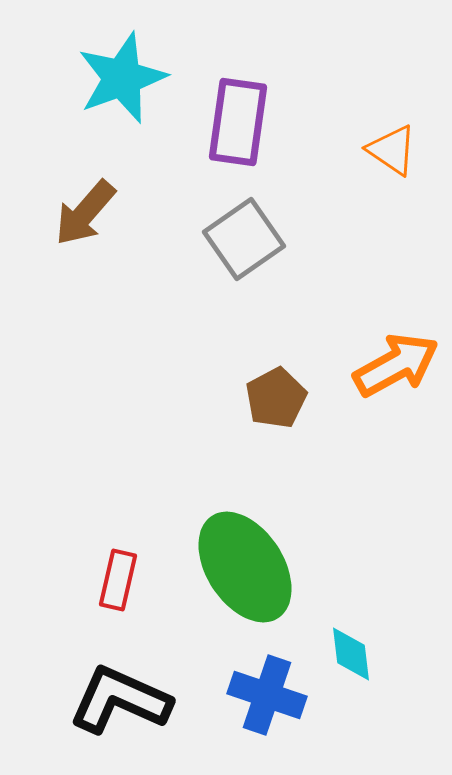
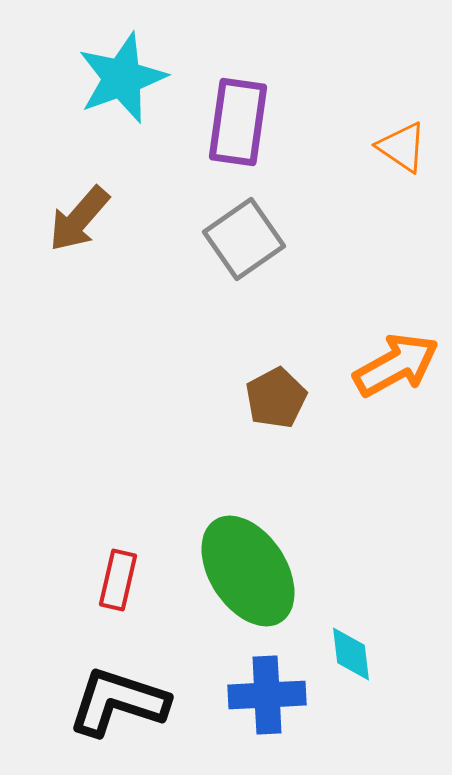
orange triangle: moved 10 px right, 3 px up
brown arrow: moved 6 px left, 6 px down
green ellipse: moved 3 px right, 4 px down
blue cross: rotated 22 degrees counterclockwise
black L-shape: moved 2 px left, 2 px down; rotated 6 degrees counterclockwise
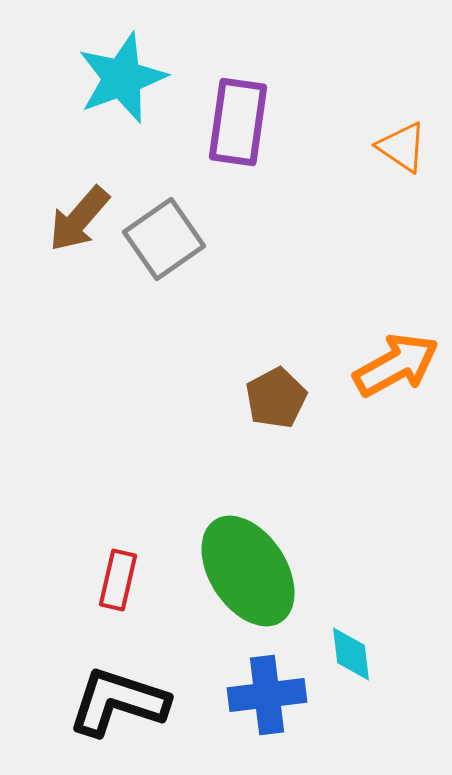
gray square: moved 80 px left
blue cross: rotated 4 degrees counterclockwise
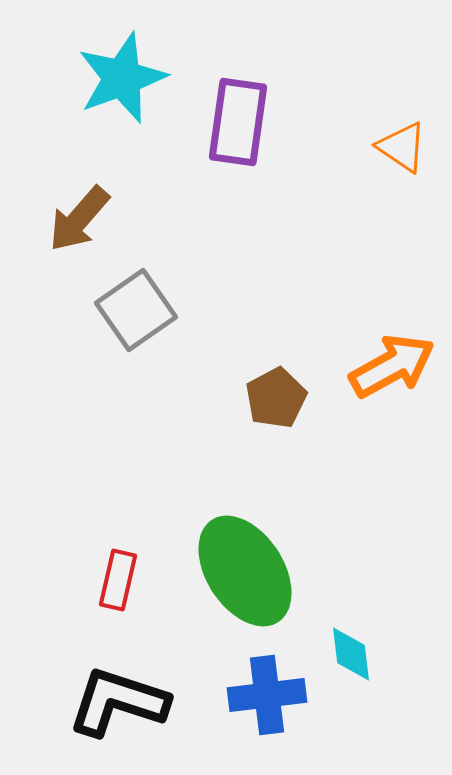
gray square: moved 28 px left, 71 px down
orange arrow: moved 4 px left, 1 px down
green ellipse: moved 3 px left
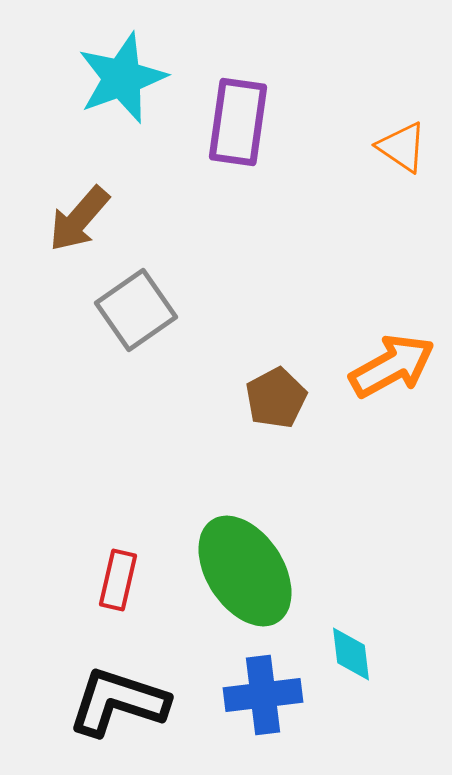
blue cross: moved 4 px left
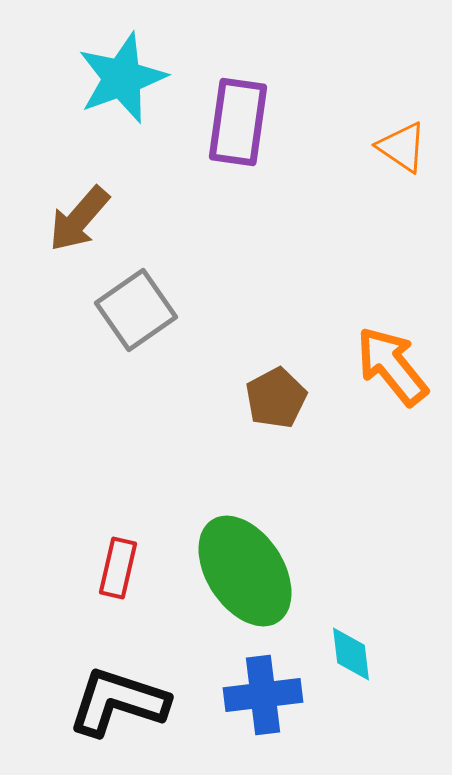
orange arrow: rotated 100 degrees counterclockwise
red rectangle: moved 12 px up
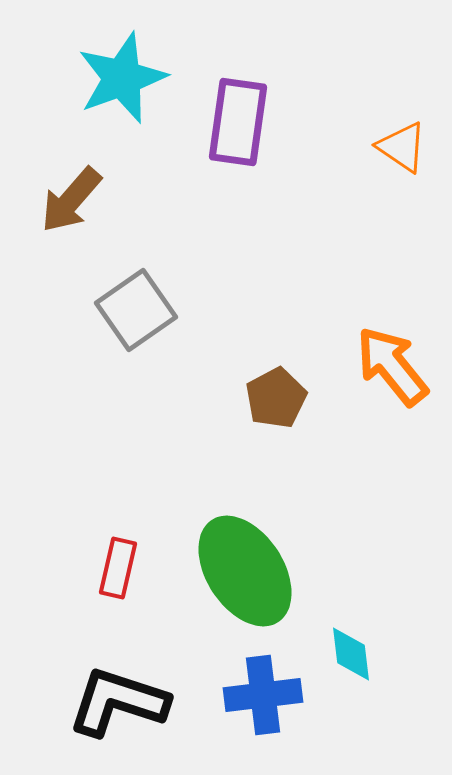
brown arrow: moved 8 px left, 19 px up
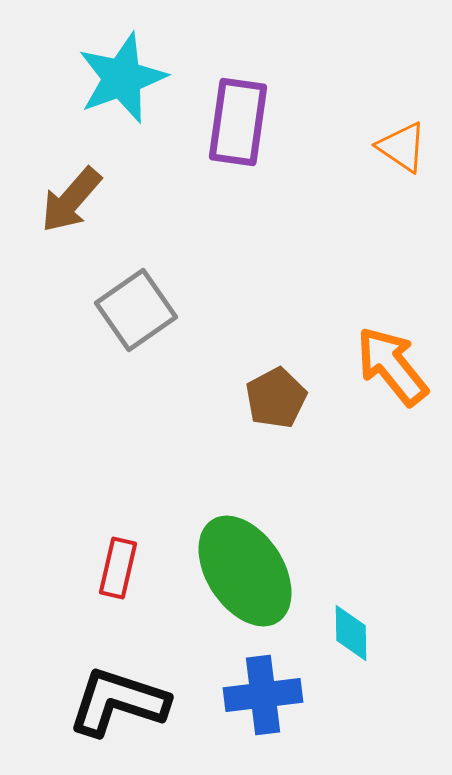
cyan diamond: moved 21 px up; rotated 6 degrees clockwise
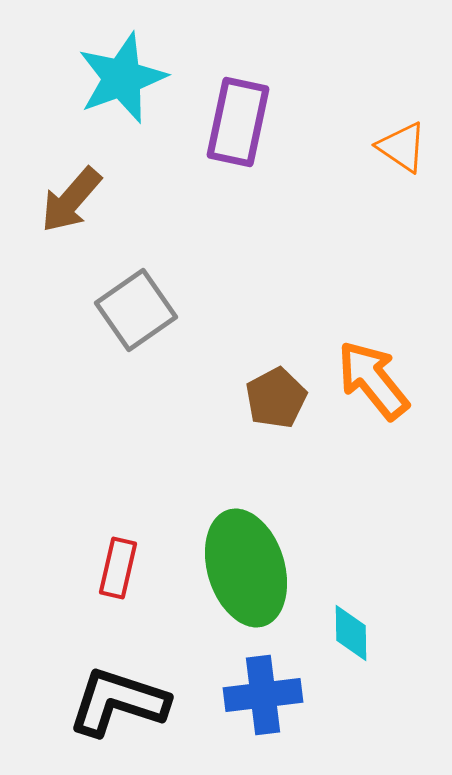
purple rectangle: rotated 4 degrees clockwise
orange arrow: moved 19 px left, 14 px down
green ellipse: moved 1 px right, 3 px up; rotated 16 degrees clockwise
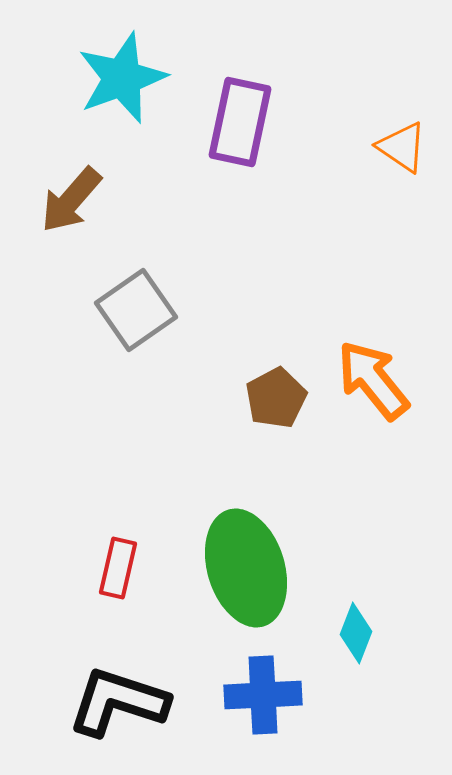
purple rectangle: moved 2 px right
cyan diamond: moved 5 px right; rotated 22 degrees clockwise
blue cross: rotated 4 degrees clockwise
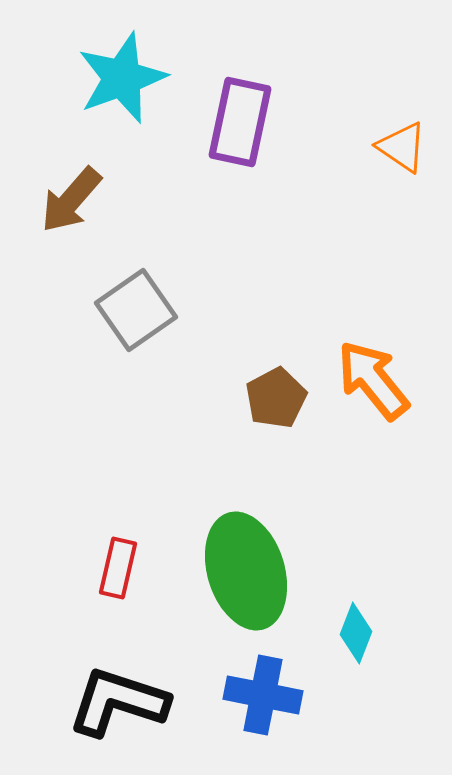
green ellipse: moved 3 px down
blue cross: rotated 14 degrees clockwise
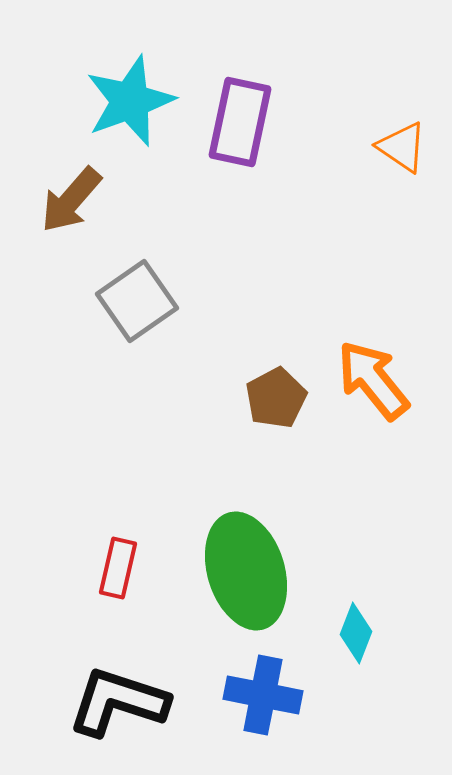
cyan star: moved 8 px right, 23 px down
gray square: moved 1 px right, 9 px up
